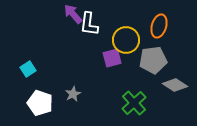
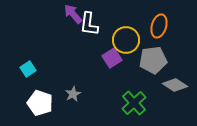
purple square: rotated 18 degrees counterclockwise
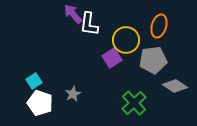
cyan square: moved 6 px right, 12 px down
gray diamond: moved 1 px down
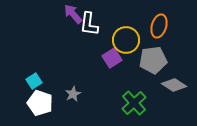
gray diamond: moved 1 px left, 1 px up
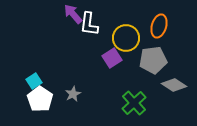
yellow circle: moved 2 px up
white pentagon: moved 4 px up; rotated 15 degrees clockwise
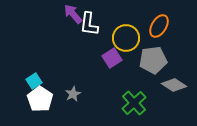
orange ellipse: rotated 15 degrees clockwise
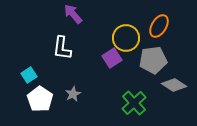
white L-shape: moved 27 px left, 24 px down
cyan square: moved 5 px left, 6 px up
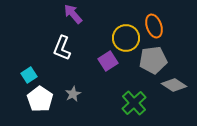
orange ellipse: moved 5 px left; rotated 50 degrees counterclockwise
white L-shape: rotated 15 degrees clockwise
purple square: moved 4 px left, 3 px down
